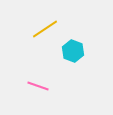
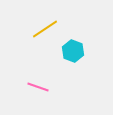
pink line: moved 1 px down
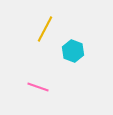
yellow line: rotated 28 degrees counterclockwise
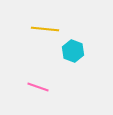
yellow line: rotated 68 degrees clockwise
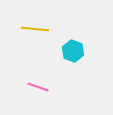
yellow line: moved 10 px left
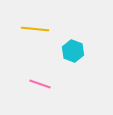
pink line: moved 2 px right, 3 px up
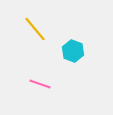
yellow line: rotated 44 degrees clockwise
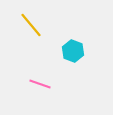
yellow line: moved 4 px left, 4 px up
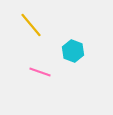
pink line: moved 12 px up
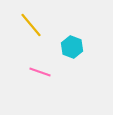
cyan hexagon: moved 1 px left, 4 px up
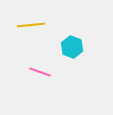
yellow line: rotated 56 degrees counterclockwise
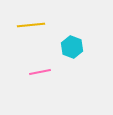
pink line: rotated 30 degrees counterclockwise
